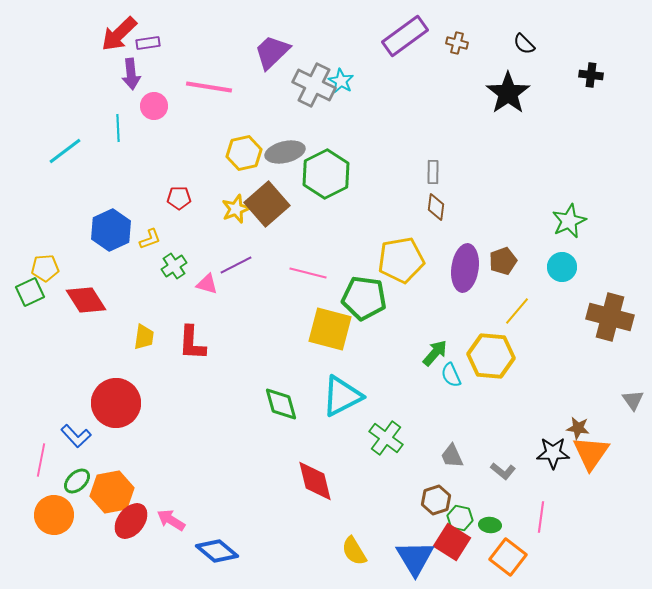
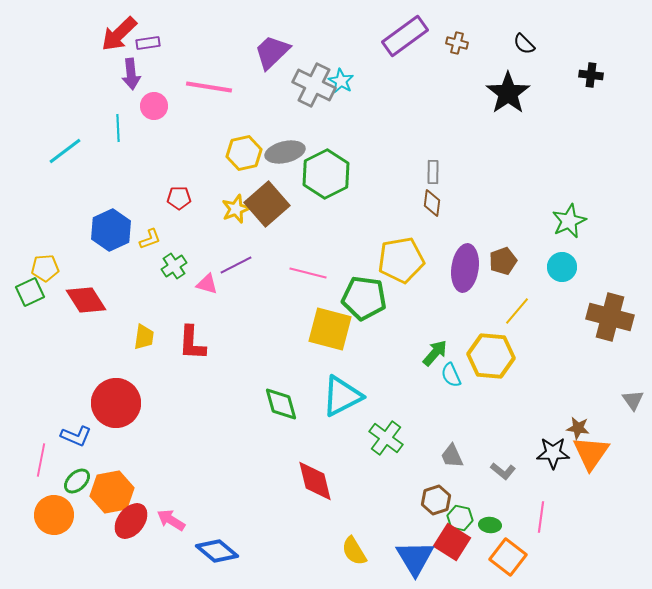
brown diamond at (436, 207): moved 4 px left, 4 px up
blue L-shape at (76, 436): rotated 24 degrees counterclockwise
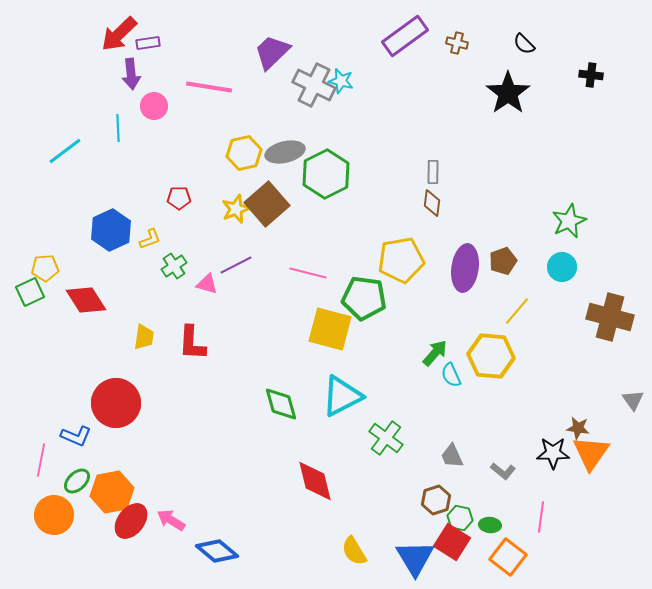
cyan star at (341, 81): rotated 15 degrees counterclockwise
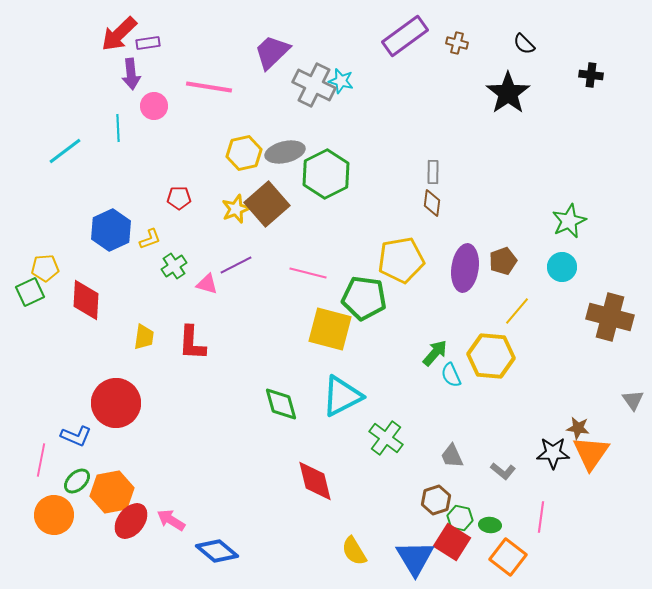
red diamond at (86, 300): rotated 36 degrees clockwise
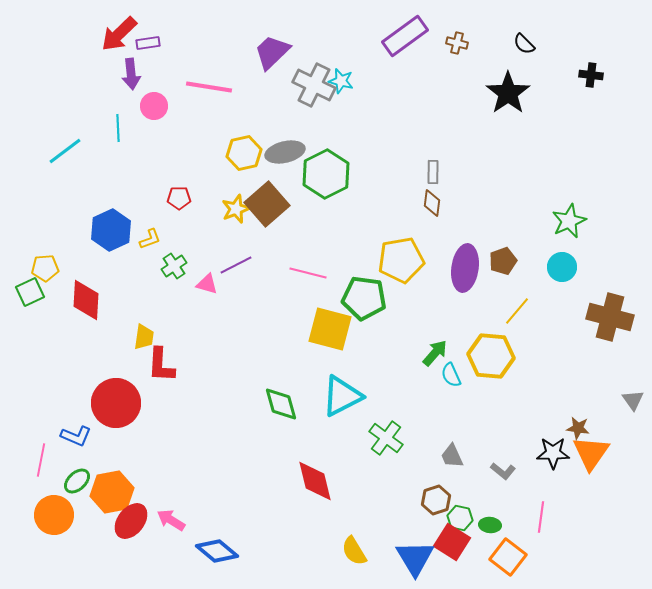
red L-shape at (192, 343): moved 31 px left, 22 px down
